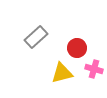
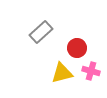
gray rectangle: moved 5 px right, 5 px up
pink cross: moved 3 px left, 2 px down
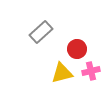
red circle: moved 1 px down
pink cross: rotated 30 degrees counterclockwise
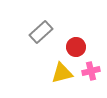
red circle: moved 1 px left, 2 px up
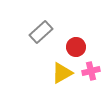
yellow triangle: rotated 15 degrees counterclockwise
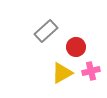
gray rectangle: moved 5 px right, 1 px up
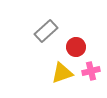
yellow triangle: rotated 10 degrees clockwise
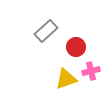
yellow triangle: moved 4 px right, 6 px down
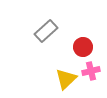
red circle: moved 7 px right
yellow triangle: rotated 25 degrees counterclockwise
